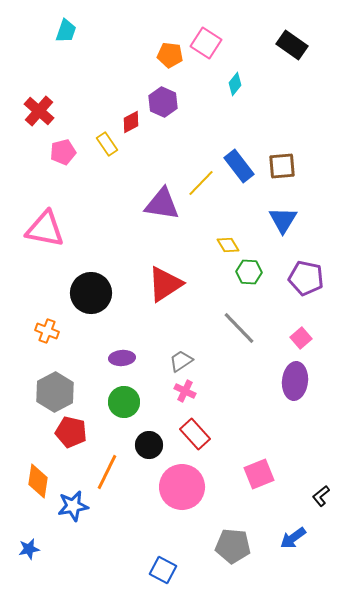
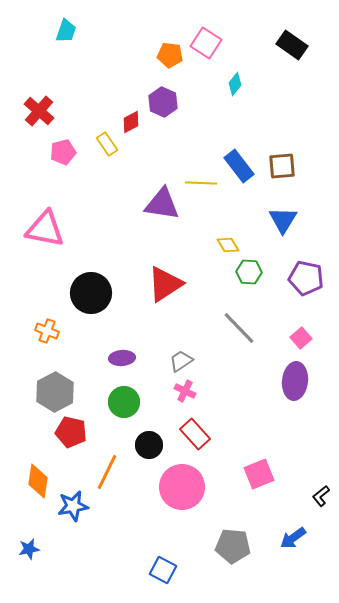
yellow line at (201, 183): rotated 48 degrees clockwise
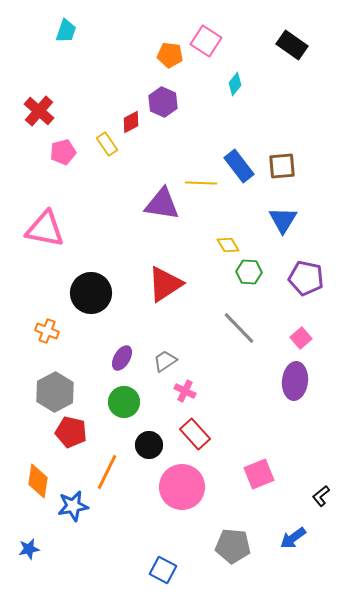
pink square at (206, 43): moved 2 px up
purple ellipse at (122, 358): rotated 55 degrees counterclockwise
gray trapezoid at (181, 361): moved 16 px left
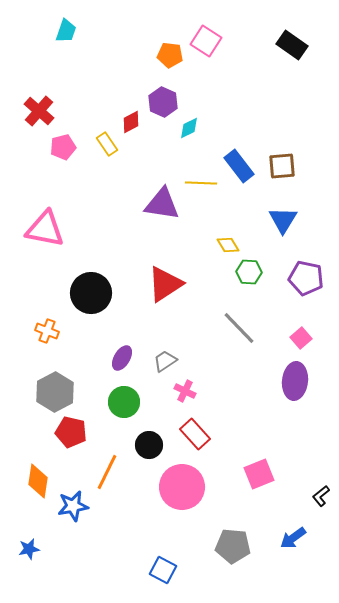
cyan diamond at (235, 84): moved 46 px left, 44 px down; rotated 25 degrees clockwise
pink pentagon at (63, 152): moved 5 px up
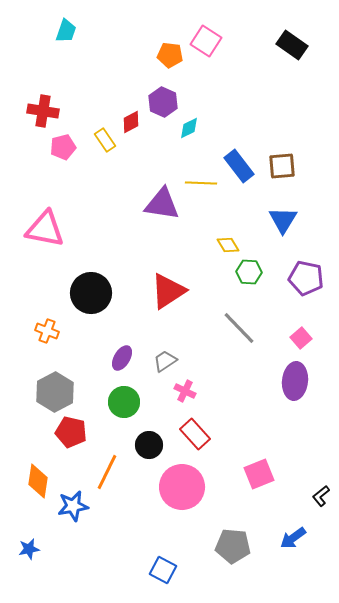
red cross at (39, 111): moved 4 px right; rotated 32 degrees counterclockwise
yellow rectangle at (107, 144): moved 2 px left, 4 px up
red triangle at (165, 284): moved 3 px right, 7 px down
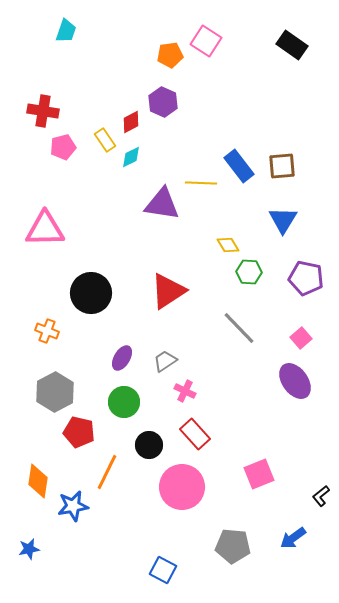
orange pentagon at (170, 55): rotated 15 degrees counterclockwise
cyan diamond at (189, 128): moved 58 px left, 29 px down
pink triangle at (45, 229): rotated 12 degrees counterclockwise
purple ellipse at (295, 381): rotated 42 degrees counterclockwise
red pentagon at (71, 432): moved 8 px right
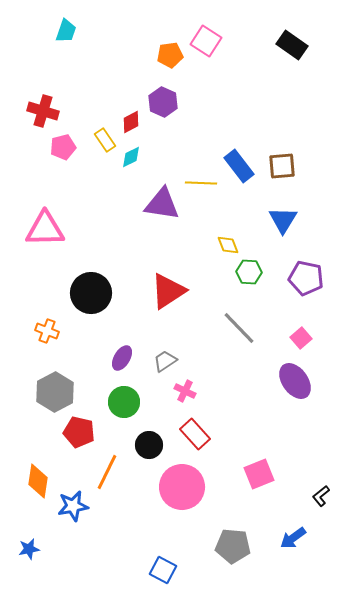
red cross at (43, 111): rotated 8 degrees clockwise
yellow diamond at (228, 245): rotated 10 degrees clockwise
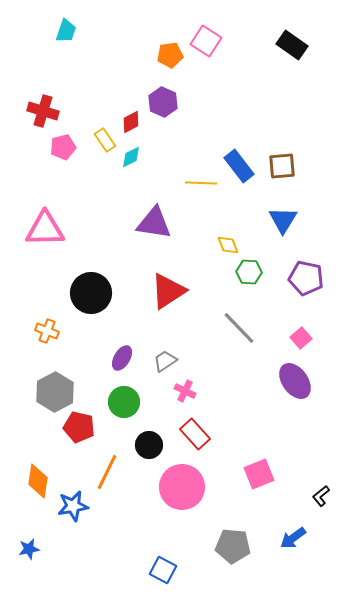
purple triangle at (162, 204): moved 8 px left, 19 px down
red pentagon at (79, 432): moved 5 px up
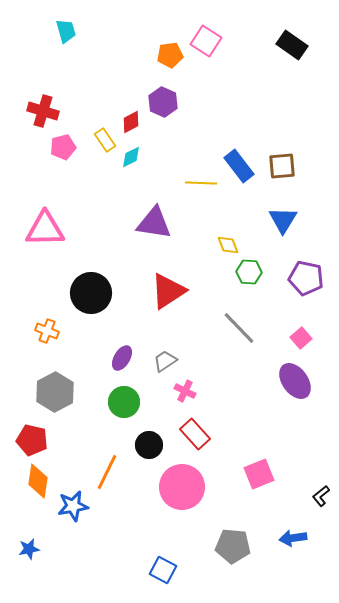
cyan trapezoid at (66, 31): rotated 35 degrees counterclockwise
red pentagon at (79, 427): moved 47 px left, 13 px down
blue arrow at (293, 538): rotated 28 degrees clockwise
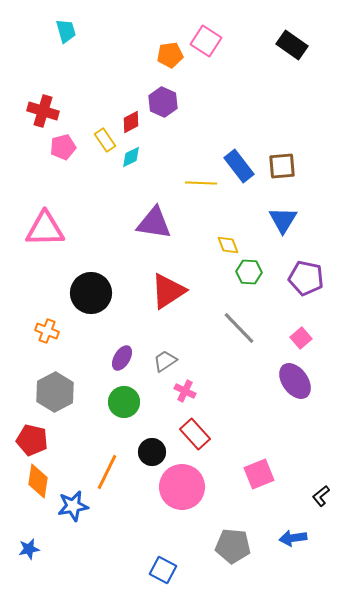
black circle at (149, 445): moved 3 px right, 7 px down
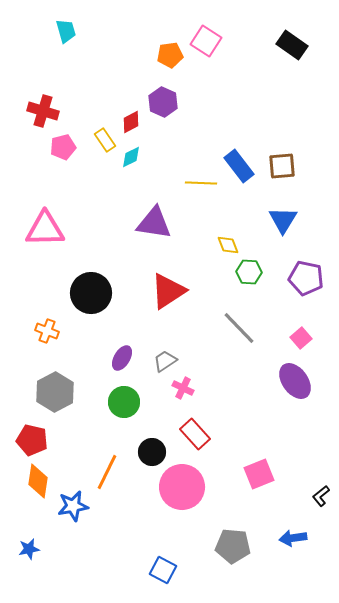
pink cross at (185, 391): moved 2 px left, 3 px up
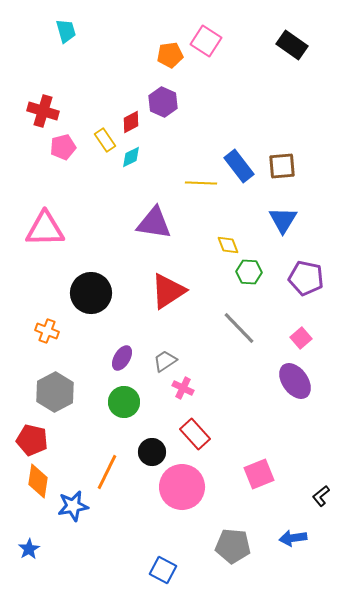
blue star at (29, 549): rotated 20 degrees counterclockwise
